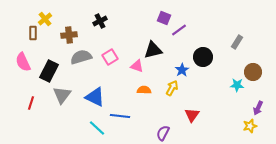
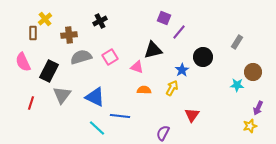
purple line: moved 2 px down; rotated 14 degrees counterclockwise
pink triangle: moved 1 px down
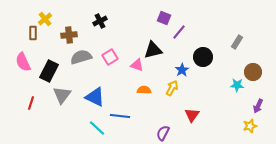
pink triangle: moved 2 px up
purple arrow: moved 2 px up
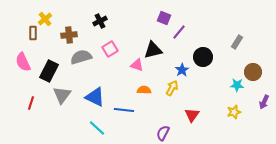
pink square: moved 8 px up
purple arrow: moved 6 px right, 4 px up
blue line: moved 4 px right, 6 px up
yellow star: moved 16 px left, 14 px up
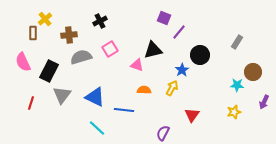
black circle: moved 3 px left, 2 px up
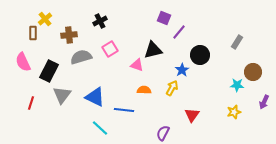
cyan line: moved 3 px right
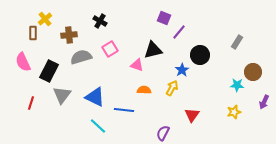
black cross: rotated 32 degrees counterclockwise
cyan line: moved 2 px left, 2 px up
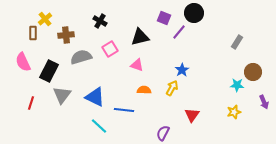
brown cross: moved 3 px left
black triangle: moved 13 px left, 13 px up
black circle: moved 6 px left, 42 px up
purple arrow: rotated 48 degrees counterclockwise
cyan line: moved 1 px right
